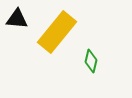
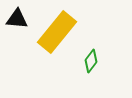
green diamond: rotated 25 degrees clockwise
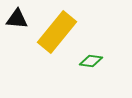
green diamond: rotated 60 degrees clockwise
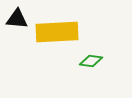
yellow rectangle: rotated 48 degrees clockwise
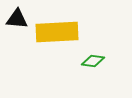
green diamond: moved 2 px right
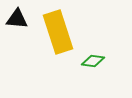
yellow rectangle: moved 1 px right; rotated 75 degrees clockwise
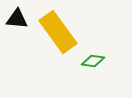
yellow rectangle: rotated 18 degrees counterclockwise
